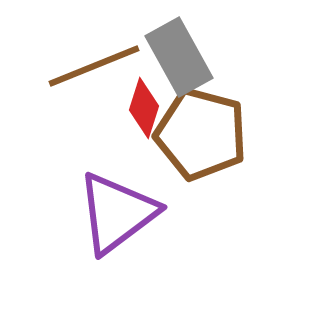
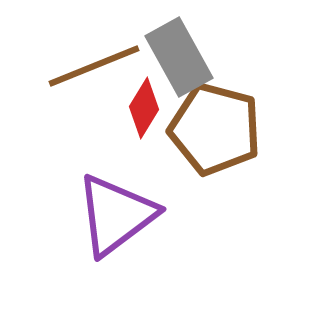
red diamond: rotated 14 degrees clockwise
brown pentagon: moved 14 px right, 5 px up
purple triangle: moved 1 px left, 2 px down
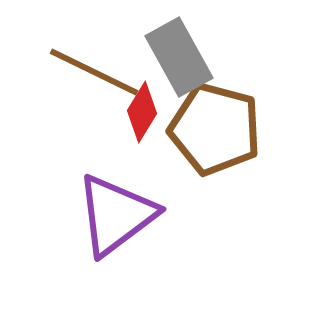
brown line: moved 6 px down; rotated 48 degrees clockwise
red diamond: moved 2 px left, 4 px down
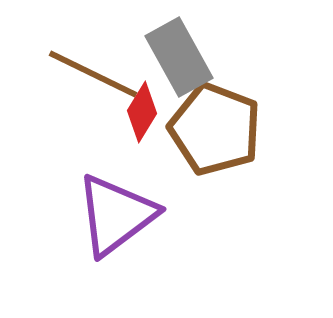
brown line: moved 1 px left, 2 px down
brown pentagon: rotated 6 degrees clockwise
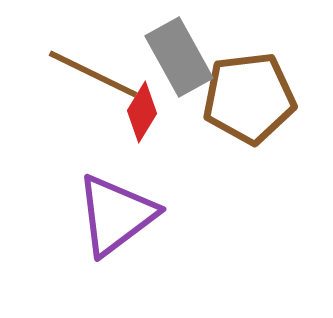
brown pentagon: moved 34 px right, 31 px up; rotated 28 degrees counterclockwise
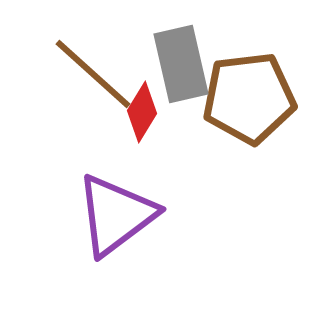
gray rectangle: moved 2 px right, 7 px down; rotated 16 degrees clockwise
brown line: rotated 16 degrees clockwise
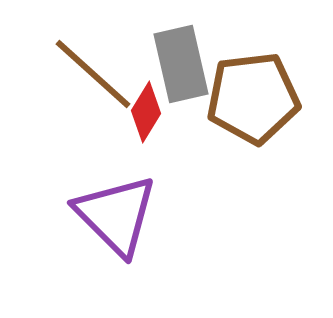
brown pentagon: moved 4 px right
red diamond: moved 4 px right
purple triangle: rotated 38 degrees counterclockwise
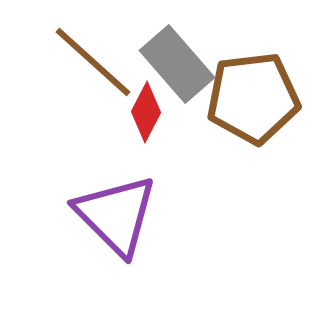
gray rectangle: moved 4 px left; rotated 28 degrees counterclockwise
brown line: moved 12 px up
red diamond: rotated 4 degrees counterclockwise
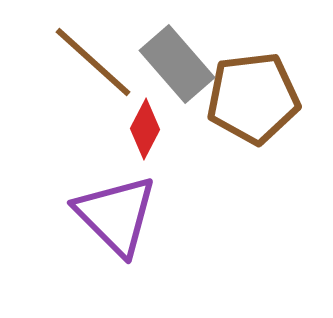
red diamond: moved 1 px left, 17 px down
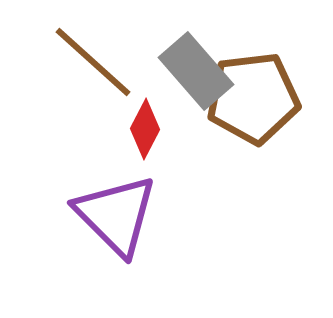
gray rectangle: moved 19 px right, 7 px down
